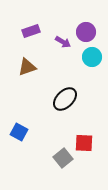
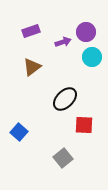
purple arrow: rotated 49 degrees counterclockwise
brown triangle: moved 5 px right; rotated 18 degrees counterclockwise
blue square: rotated 12 degrees clockwise
red square: moved 18 px up
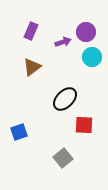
purple rectangle: rotated 48 degrees counterclockwise
blue square: rotated 30 degrees clockwise
